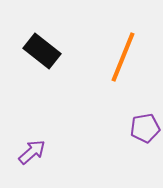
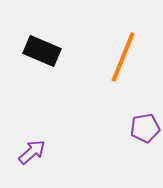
black rectangle: rotated 15 degrees counterclockwise
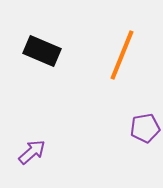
orange line: moved 1 px left, 2 px up
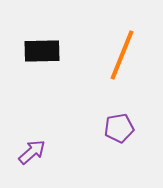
black rectangle: rotated 24 degrees counterclockwise
purple pentagon: moved 26 px left
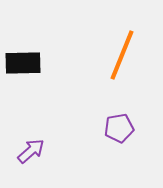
black rectangle: moved 19 px left, 12 px down
purple arrow: moved 1 px left, 1 px up
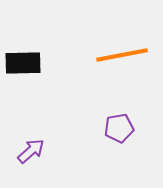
orange line: rotated 57 degrees clockwise
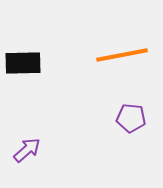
purple pentagon: moved 12 px right, 10 px up; rotated 16 degrees clockwise
purple arrow: moved 4 px left, 1 px up
